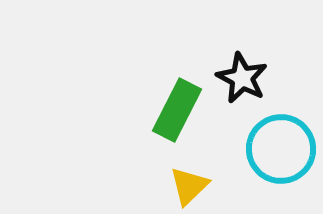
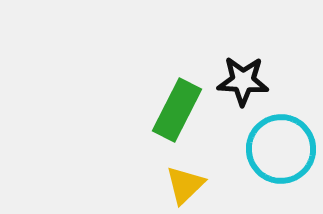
black star: moved 1 px right, 3 px down; rotated 24 degrees counterclockwise
yellow triangle: moved 4 px left, 1 px up
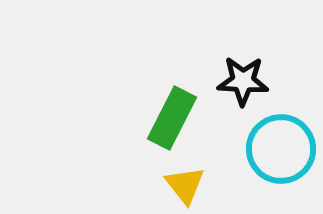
green rectangle: moved 5 px left, 8 px down
yellow triangle: rotated 24 degrees counterclockwise
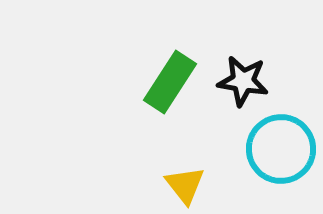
black star: rotated 6 degrees clockwise
green rectangle: moved 2 px left, 36 px up; rotated 6 degrees clockwise
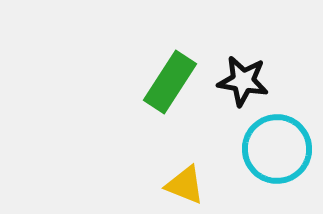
cyan circle: moved 4 px left
yellow triangle: rotated 30 degrees counterclockwise
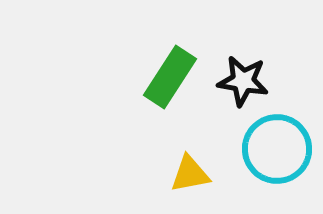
green rectangle: moved 5 px up
yellow triangle: moved 5 px right, 11 px up; rotated 33 degrees counterclockwise
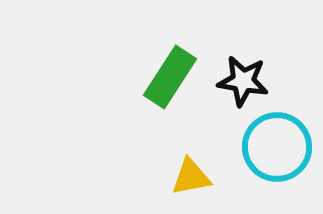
cyan circle: moved 2 px up
yellow triangle: moved 1 px right, 3 px down
